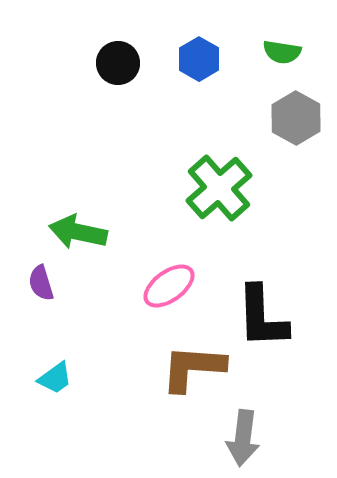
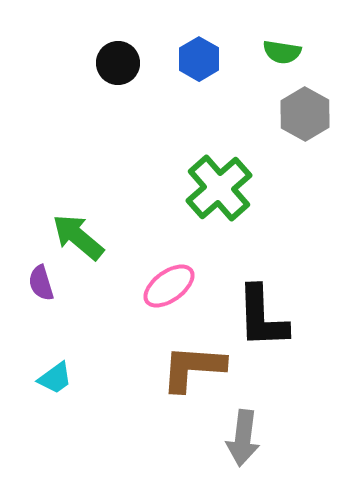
gray hexagon: moved 9 px right, 4 px up
green arrow: moved 5 px down; rotated 28 degrees clockwise
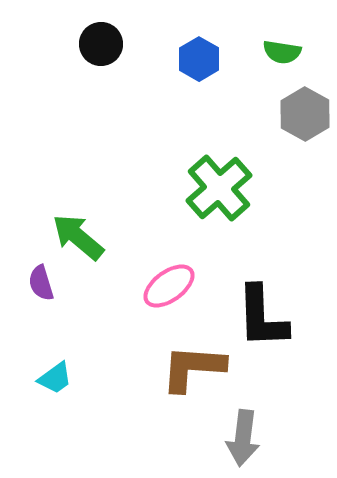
black circle: moved 17 px left, 19 px up
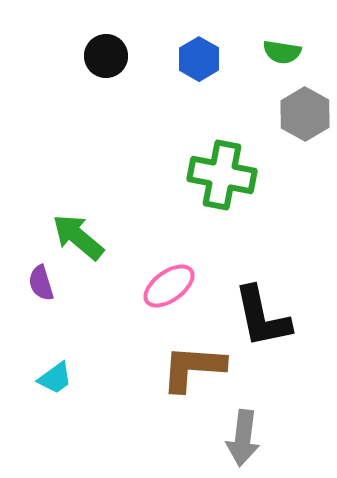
black circle: moved 5 px right, 12 px down
green cross: moved 3 px right, 13 px up; rotated 38 degrees counterclockwise
black L-shape: rotated 10 degrees counterclockwise
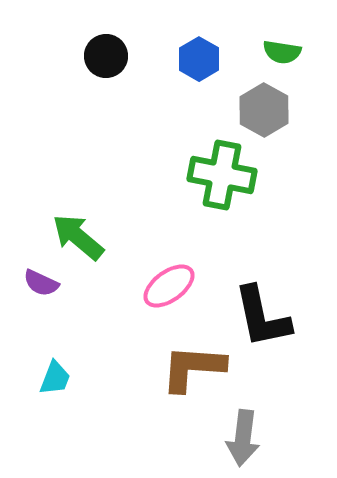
gray hexagon: moved 41 px left, 4 px up
purple semicircle: rotated 48 degrees counterclockwise
cyan trapezoid: rotated 33 degrees counterclockwise
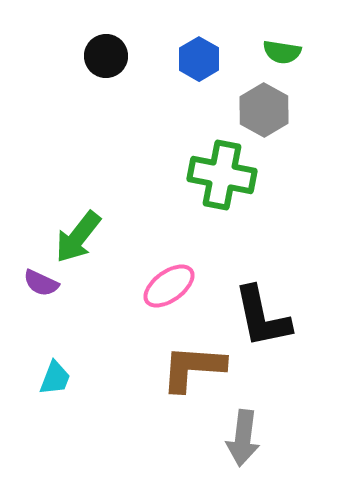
green arrow: rotated 92 degrees counterclockwise
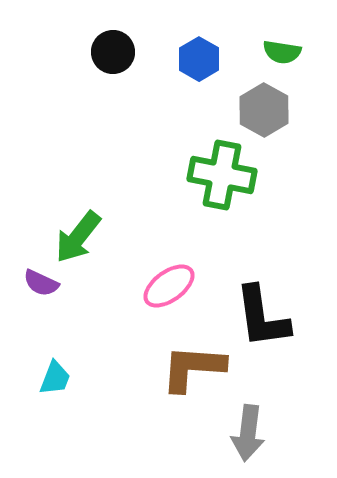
black circle: moved 7 px right, 4 px up
black L-shape: rotated 4 degrees clockwise
gray arrow: moved 5 px right, 5 px up
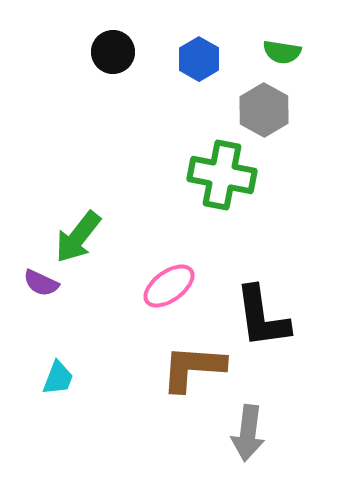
cyan trapezoid: moved 3 px right
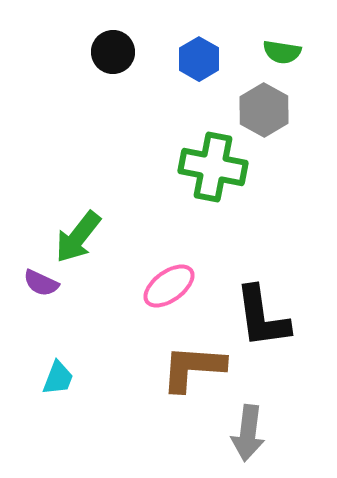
green cross: moved 9 px left, 8 px up
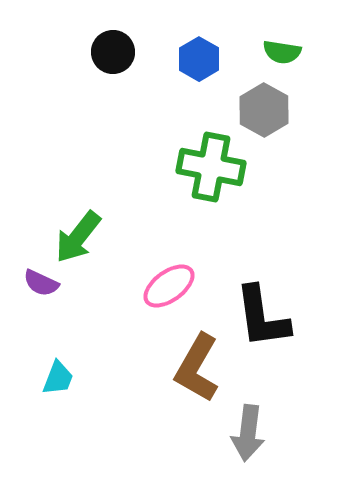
green cross: moved 2 px left
brown L-shape: moved 4 px right; rotated 64 degrees counterclockwise
